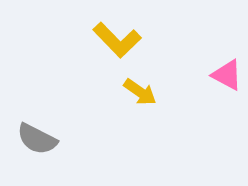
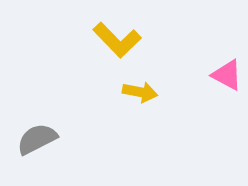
yellow arrow: rotated 24 degrees counterclockwise
gray semicircle: rotated 126 degrees clockwise
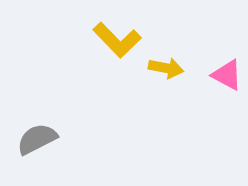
yellow arrow: moved 26 px right, 24 px up
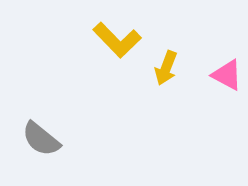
yellow arrow: rotated 100 degrees clockwise
gray semicircle: moved 4 px right; rotated 114 degrees counterclockwise
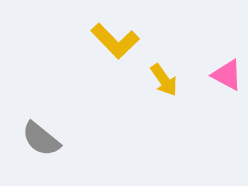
yellow L-shape: moved 2 px left, 1 px down
yellow arrow: moved 2 px left, 12 px down; rotated 56 degrees counterclockwise
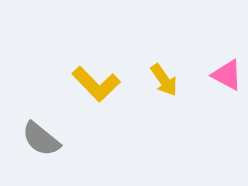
yellow L-shape: moved 19 px left, 43 px down
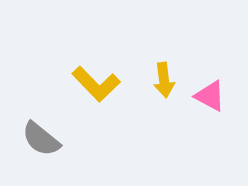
pink triangle: moved 17 px left, 21 px down
yellow arrow: rotated 28 degrees clockwise
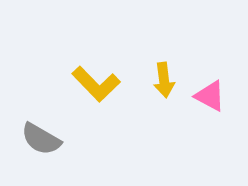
gray semicircle: rotated 9 degrees counterclockwise
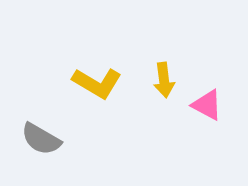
yellow L-shape: moved 1 px right, 1 px up; rotated 15 degrees counterclockwise
pink triangle: moved 3 px left, 9 px down
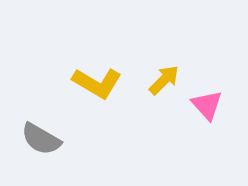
yellow arrow: rotated 128 degrees counterclockwise
pink triangle: rotated 20 degrees clockwise
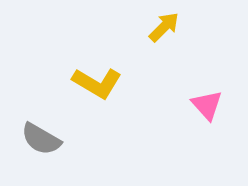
yellow arrow: moved 53 px up
